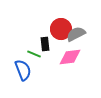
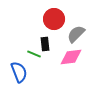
red circle: moved 7 px left, 10 px up
gray semicircle: rotated 18 degrees counterclockwise
pink diamond: moved 1 px right
blue semicircle: moved 4 px left, 2 px down
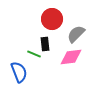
red circle: moved 2 px left
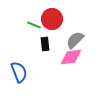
gray semicircle: moved 1 px left, 6 px down
green line: moved 29 px up
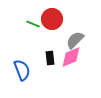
green line: moved 1 px left, 1 px up
black rectangle: moved 5 px right, 14 px down
pink diamond: rotated 15 degrees counterclockwise
blue semicircle: moved 3 px right, 2 px up
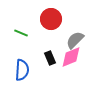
red circle: moved 1 px left
green line: moved 12 px left, 9 px down
black rectangle: rotated 16 degrees counterclockwise
blue semicircle: rotated 25 degrees clockwise
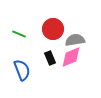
red circle: moved 2 px right, 10 px down
green line: moved 2 px left, 1 px down
gray semicircle: rotated 36 degrees clockwise
blue semicircle: rotated 25 degrees counterclockwise
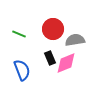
pink diamond: moved 5 px left, 6 px down
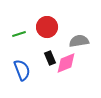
red circle: moved 6 px left, 2 px up
green line: rotated 40 degrees counterclockwise
gray semicircle: moved 4 px right, 1 px down
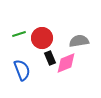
red circle: moved 5 px left, 11 px down
